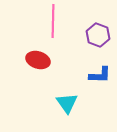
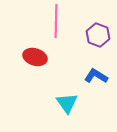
pink line: moved 3 px right
red ellipse: moved 3 px left, 3 px up
blue L-shape: moved 4 px left, 1 px down; rotated 150 degrees counterclockwise
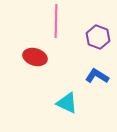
purple hexagon: moved 2 px down
blue L-shape: moved 1 px right
cyan triangle: rotated 30 degrees counterclockwise
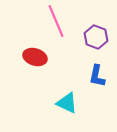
pink line: rotated 24 degrees counterclockwise
purple hexagon: moved 2 px left
blue L-shape: rotated 110 degrees counterclockwise
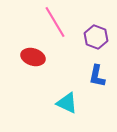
pink line: moved 1 px left, 1 px down; rotated 8 degrees counterclockwise
red ellipse: moved 2 px left
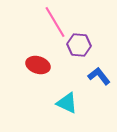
purple hexagon: moved 17 px left, 8 px down; rotated 15 degrees counterclockwise
red ellipse: moved 5 px right, 8 px down
blue L-shape: moved 2 px right; rotated 130 degrees clockwise
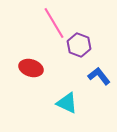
pink line: moved 1 px left, 1 px down
purple hexagon: rotated 15 degrees clockwise
red ellipse: moved 7 px left, 3 px down
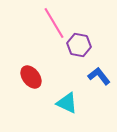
purple hexagon: rotated 10 degrees counterclockwise
red ellipse: moved 9 px down; rotated 35 degrees clockwise
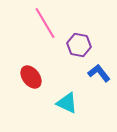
pink line: moved 9 px left
blue L-shape: moved 3 px up
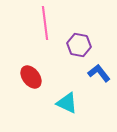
pink line: rotated 24 degrees clockwise
